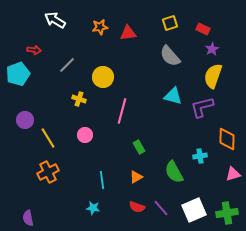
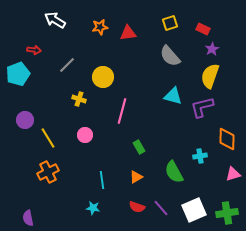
yellow semicircle: moved 3 px left
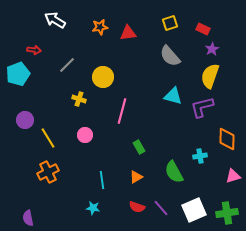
pink triangle: moved 2 px down
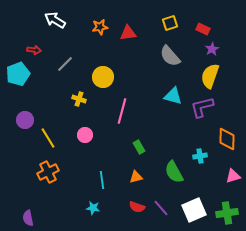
gray line: moved 2 px left, 1 px up
orange triangle: rotated 16 degrees clockwise
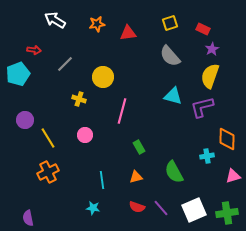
orange star: moved 3 px left, 3 px up
cyan cross: moved 7 px right
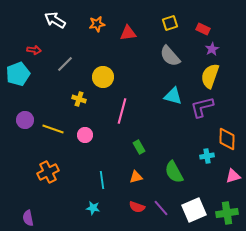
yellow line: moved 5 px right, 9 px up; rotated 40 degrees counterclockwise
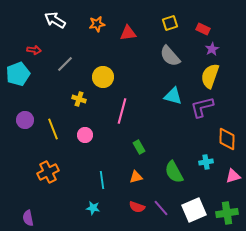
yellow line: rotated 50 degrees clockwise
cyan cross: moved 1 px left, 6 px down
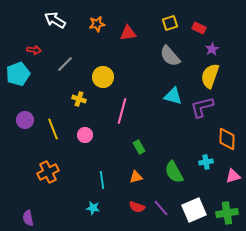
red rectangle: moved 4 px left, 1 px up
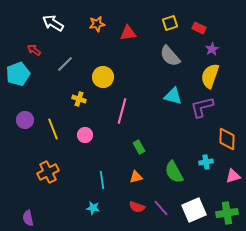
white arrow: moved 2 px left, 3 px down
red arrow: rotated 152 degrees counterclockwise
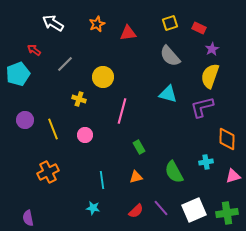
orange star: rotated 14 degrees counterclockwise
cyan triangle: moved 5 px left, 2 px up
red semicircle: moved 1 px left, 4 px down; rotated 63 degrees counterclockwise
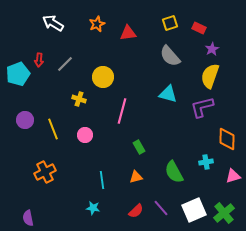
red arrow: moved 5 px right, 10 px down; rotated 120 degrees counterclockwise
orange cross: moved 3 px left
green cross: moved 3 px left; rotated 30 degrees counterclockwise
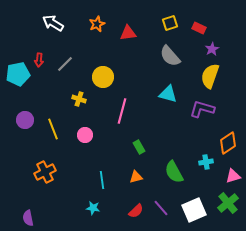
cyan pentagon: rotated 10 degrees clockwise
purple L-shape: moved 2 px down; rotated 30 degrees clockwise
orange diamond: moved 1 px right, 4 px down; rotated 55 degrees clockwise
green cross: moved 4 px right, 10 px up
